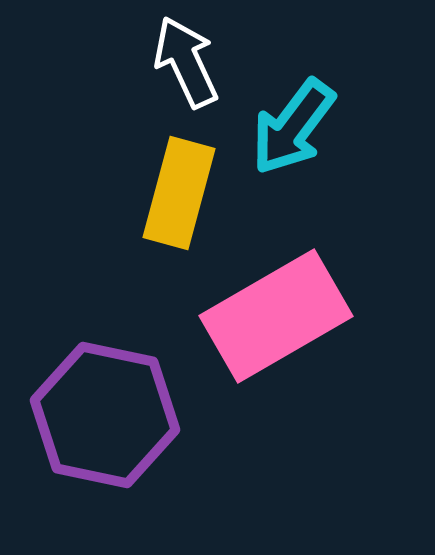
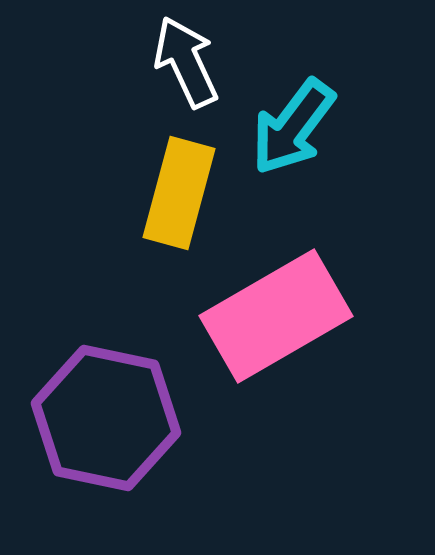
purple hexagon: moved 1 px right, 3 px down
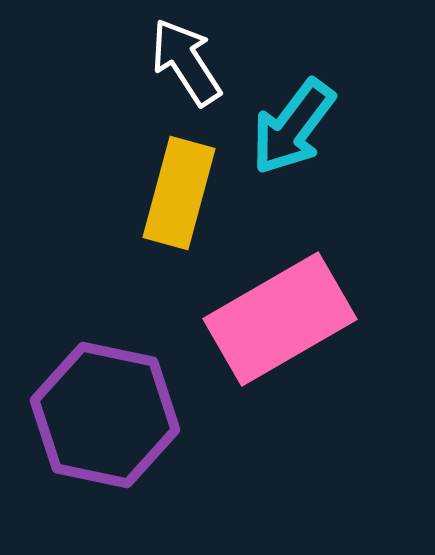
white arrow: rotated 8 degrees counterclockwise
pink rectangle: moved 4 px right, 3 px down
purple hexagon: moved 1 px left, 3 px up
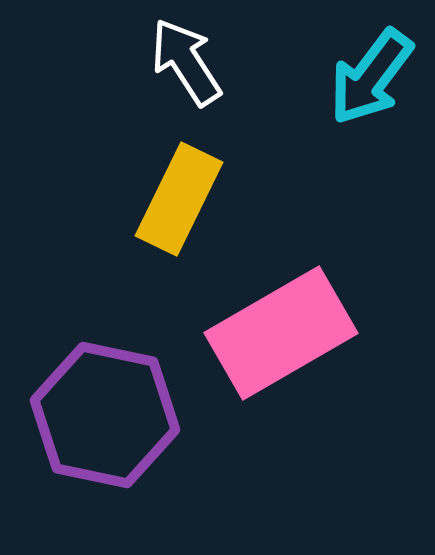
cyan arrow: moved 78 px right, 50 px up
yellow rectangle: moved 6 px down; rotated 11 degrees clockwise
pink rectangle: moved 1 px right, 14 px down
